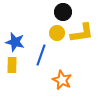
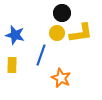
black circle: moved 1 px left, 1 px down
yellow L-shape: moved 1 px left
blue star: moved 7 px up
orange star: moved 1 px left, 2 px up
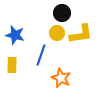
yellow L-shape: moved 1 px down
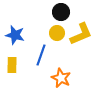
black circle: moved 1 px left, 1 px up
yellow L-shape: rotated 15 degrees counterclockwise
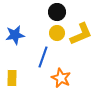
black circle: moved 4 px left
blue star: rotated 24 degrees counterclockwise
blue line: moved 2 px right, 2 px down
yellow rectangle: moved 13 px down
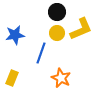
yellow L-shape: moved 5 px up
blue line: moved 2 px left, 4 px up
yellow rectangle: rotated 21 degrees clockwise
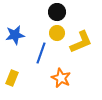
yellow L-shape: moved 13 px down
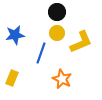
orange star: moved 1 px right, 1 px down
